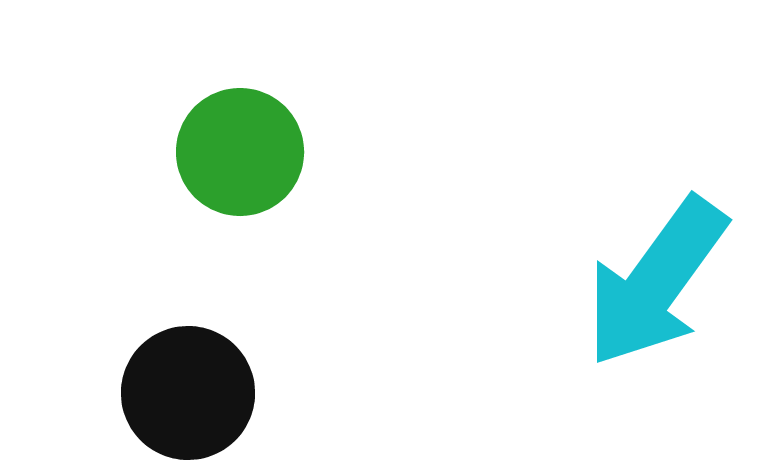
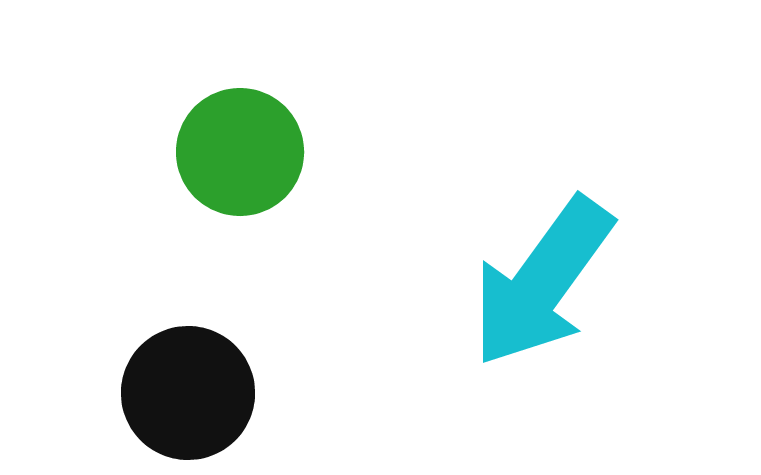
cyan arrow: moved 114 px left
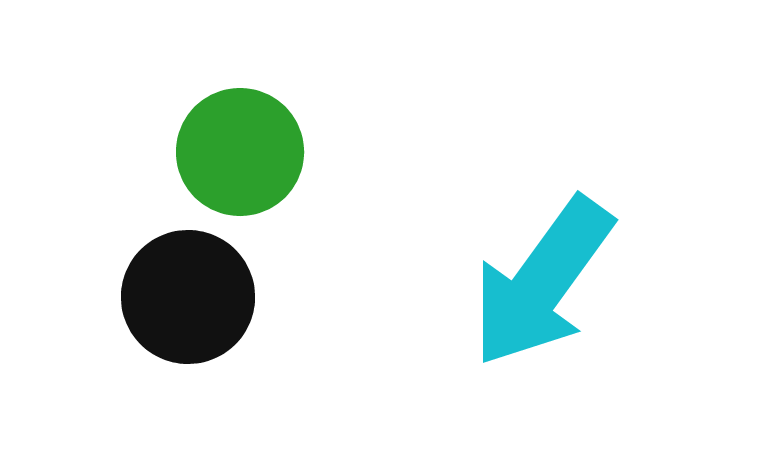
black circle: moved 96 px up
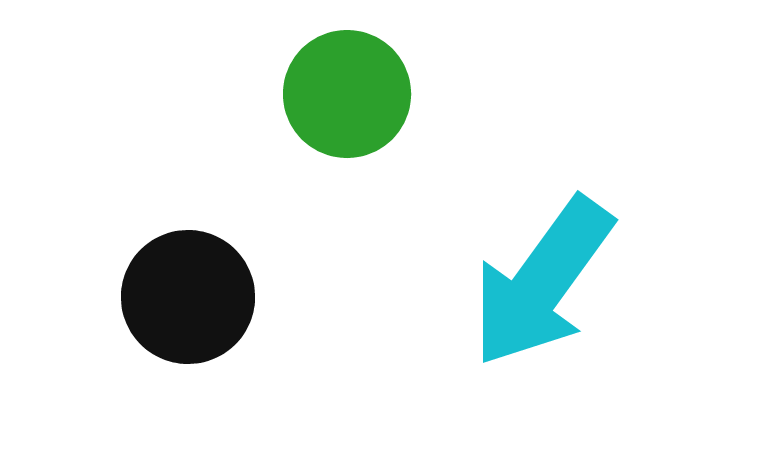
green circle: moved 107 px right, 58 px up
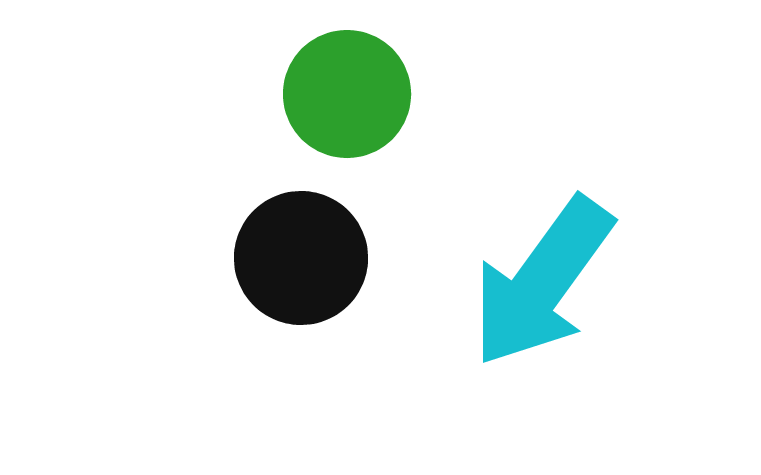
black circle: moved 113 px right, 39 px up
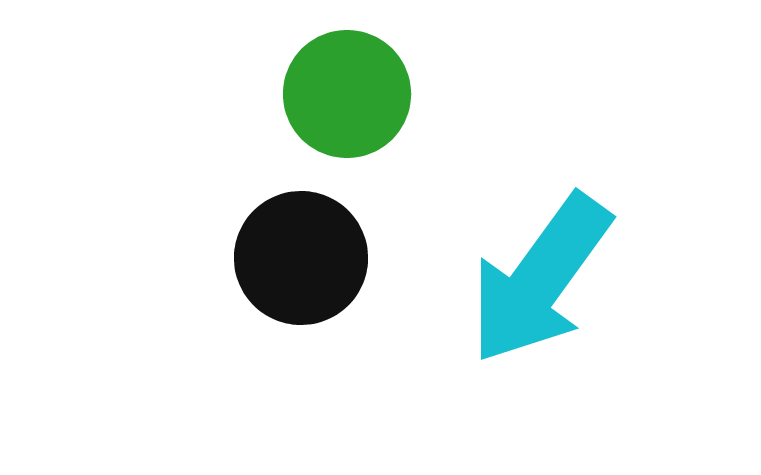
cyan arrow: moved 2 px left, 3 px up
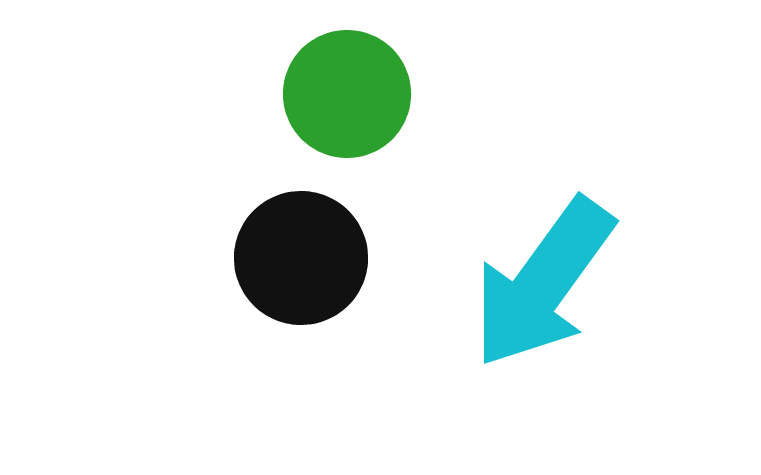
cyan arrow: moved 3 px right, 4 px down
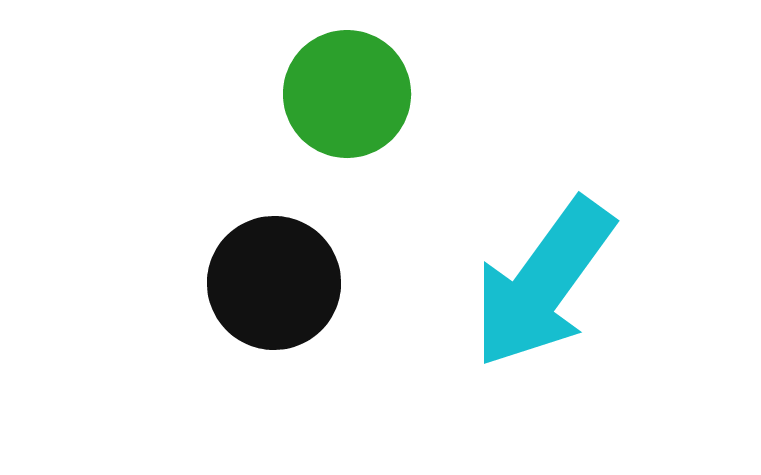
black circle: moved 27 px left, 25 px down
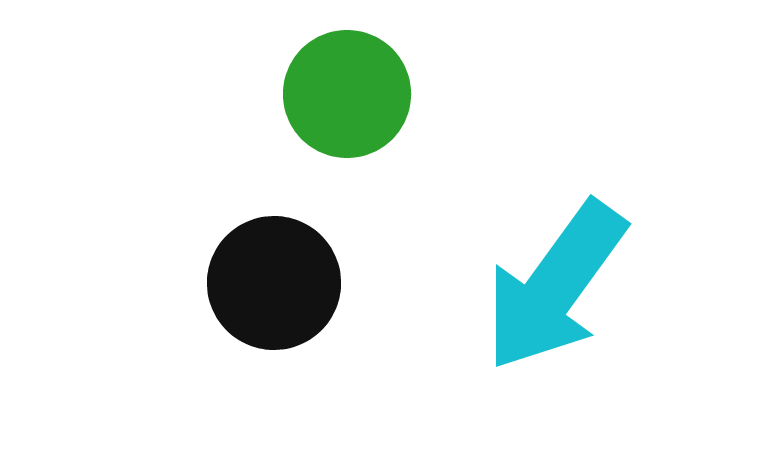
cyan arrow: moved 12 px right, 3 px down
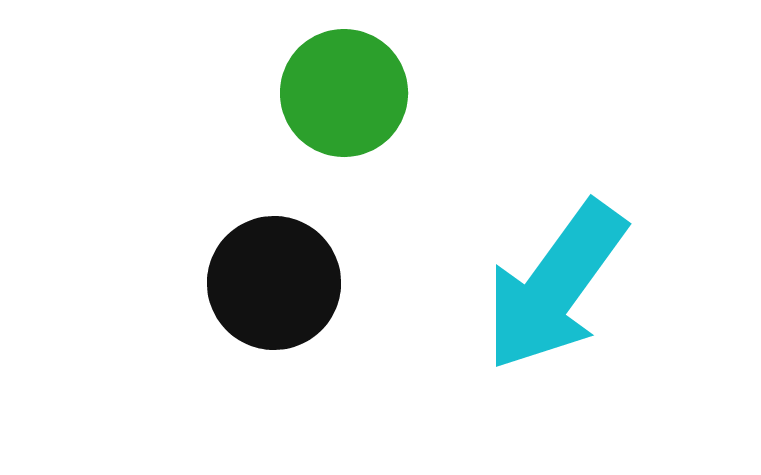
green circle: moved 3 px left, 1 px up
